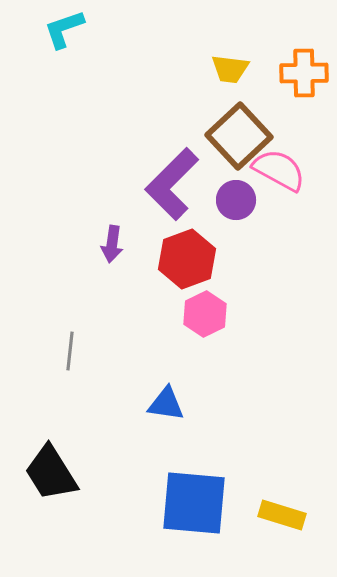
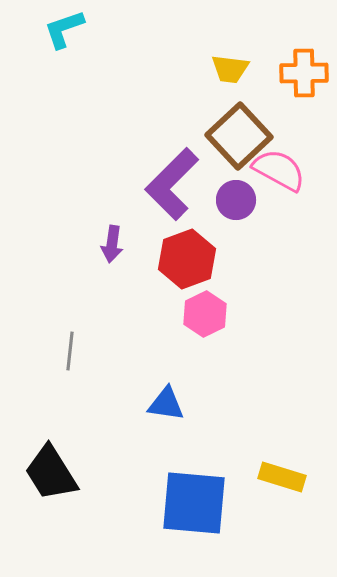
yellow rectangle: moved 38 px up
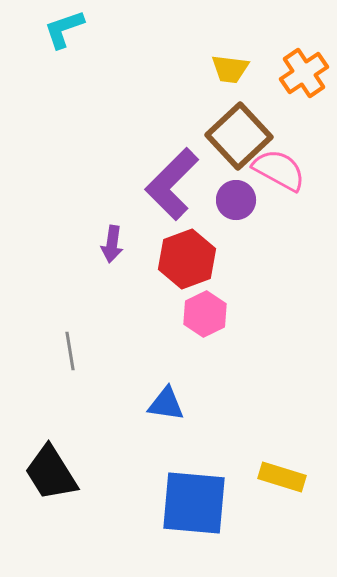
orange cross: rotated 33 degrees counterclockwise
gray line: rotated 15 degrees counterclockwise
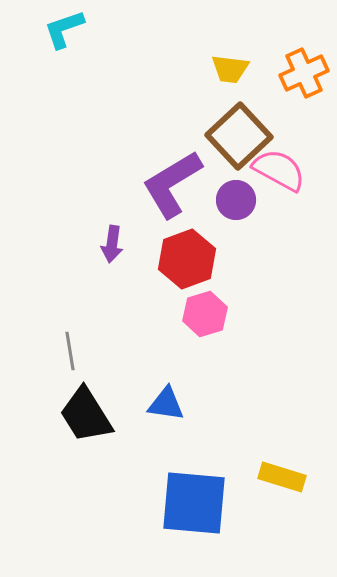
orange cross: rotated 9 degrees clockwise
purple L-shape: rotated 14 degrees clockwise
pink hexagon: rotated 9 degrees clockwise
black trapezoid: moved 35 px right, 58 px up
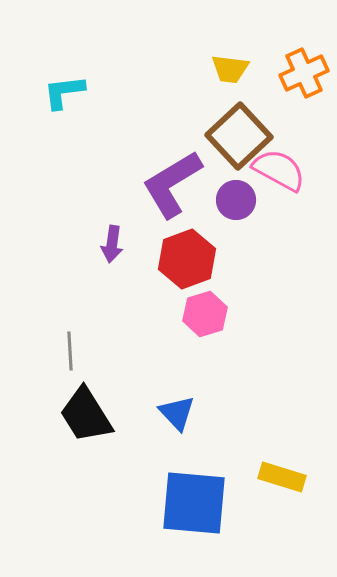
cyan L-shape: moved 63 px down; rotated 12 degrees clockwise
gray line: rotated 6 degrees clockwise
blue triangle: moved 11 px right, 9 px down; rotated 39 degrees clockwise
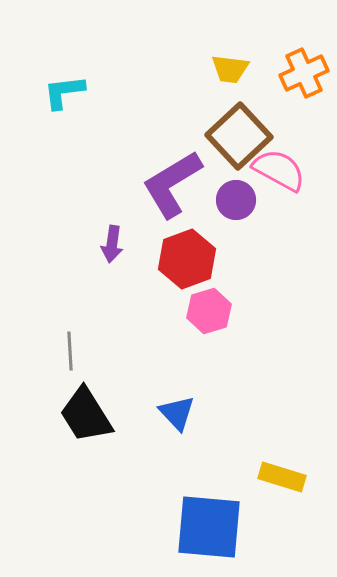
pink hexagon: moved 4 px right, 3 px up
blue square: moved 15 px right, 24 px down
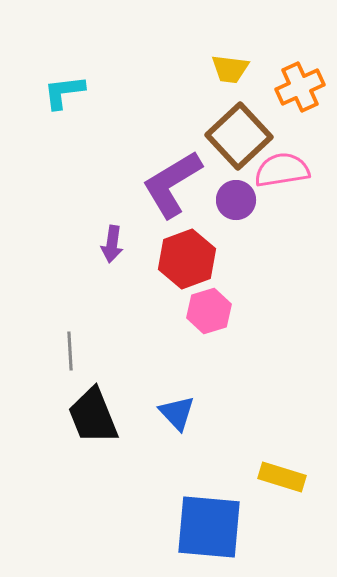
orange cross: moved 4 px left, 14 px down
pink semicircle: moved 3 px right; rotated 38 degrees counterclockwise
black trapezoid: moved 7 px right, 1 px down; rotated 10 degrees clockwise
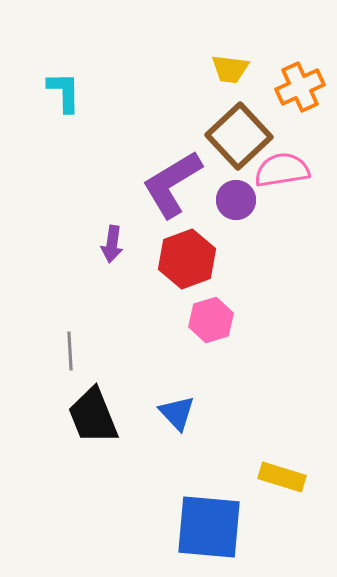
cyan L-shape: rotated 96 degrees clockwise
pink hexagon: moved 2 px right, 9 px down
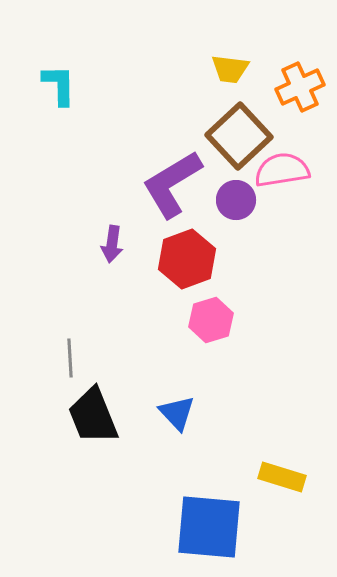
cyan L-shape: moved 5 px left, 7 px up
gray line: moved 7 px down
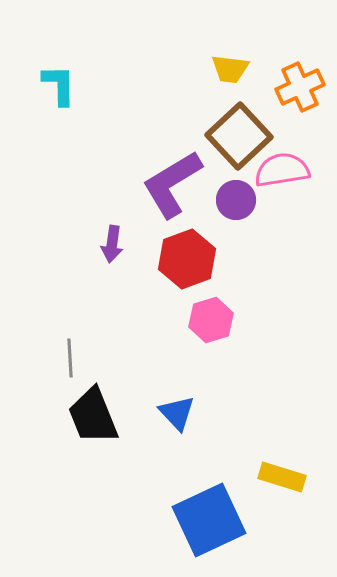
blue square: moved 7 px up; rotated 30 degrees counterclockwise
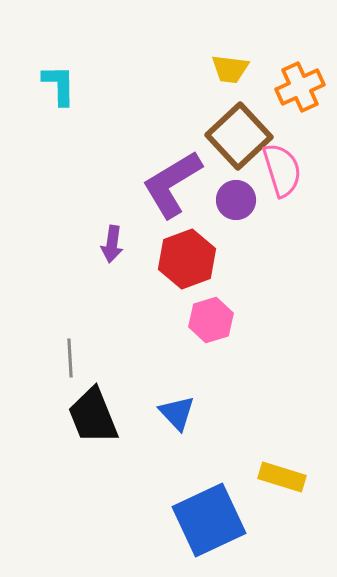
pink semicircle: rotated 82 degrees clockwise
